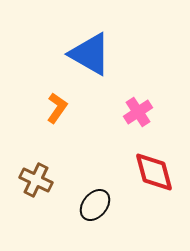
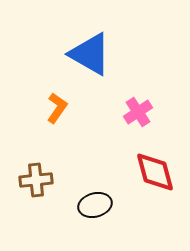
red diamond: moved 1 px right
brown cross: rotated 32 degrees counterclockwise
black ellipse: rotated 36 degrees clockwise
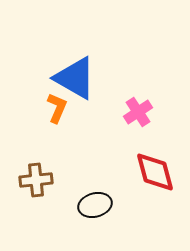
blue triangle: moved 15 px left, 24 px down
orange L-shape: rotated 12 degrees counterclockwise
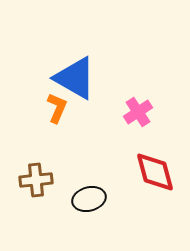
black ellipse: moved 6 px left, 6 px up
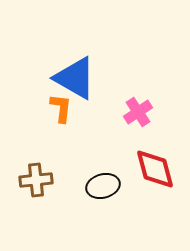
orange L-shape: moved 4 px right; rotated 16 degrees counterclockwise
red diamond: moved 3 px up
black ellipse: moved 14 px right, 13 px up
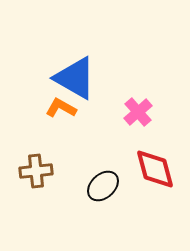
orange L-shape: rotated 68 degrees counterclockwise
pink cross: rotated 8 degrees counterclockwise
brown cross: moved 9 px up
black ellipse: rotated 28 degrees counterclockwise
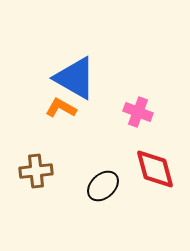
pink cross: rotated 28 degrees counterclockwise
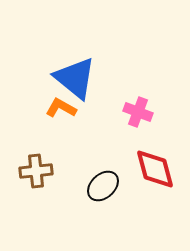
blue triangle: rotated 9 degrees clockwise
